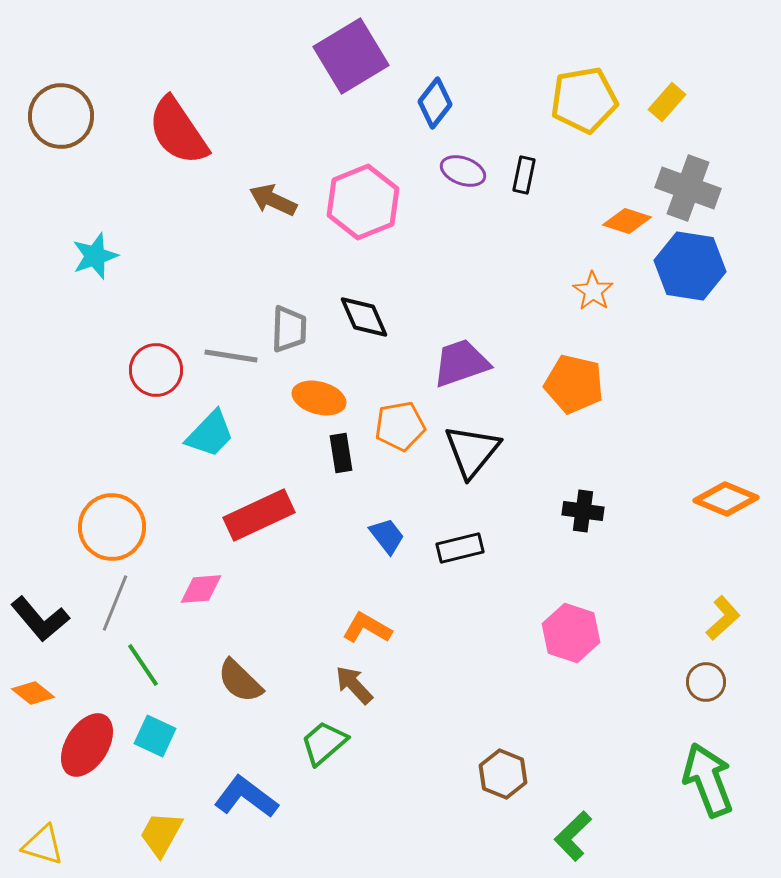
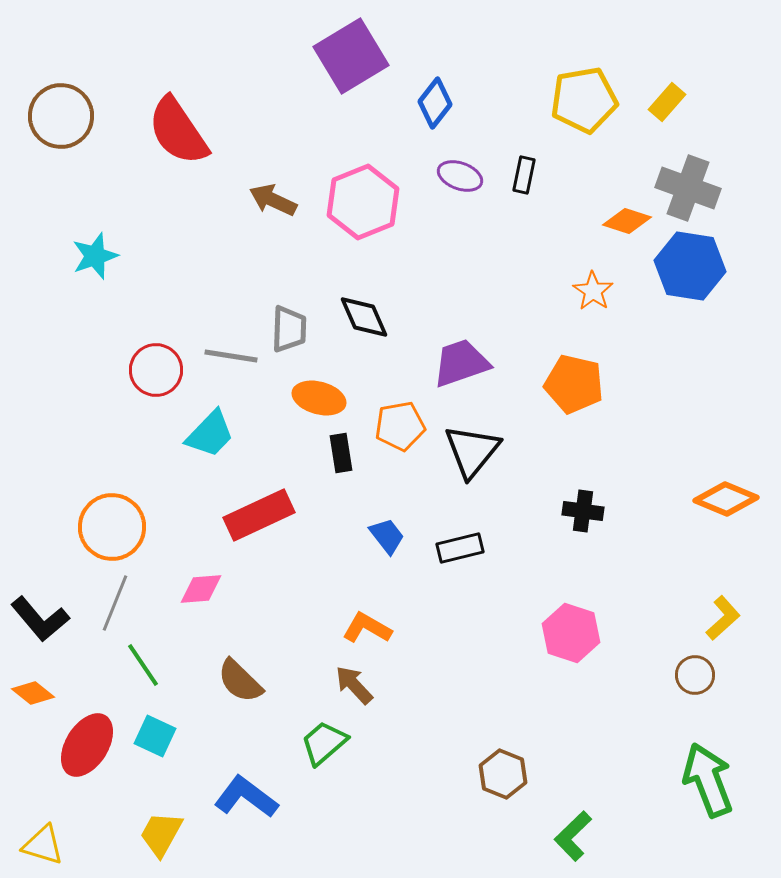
purple ellipse at (463, 171): moved 3 px left, 5 px down
brown circle at (706, 682): moved 11 px left, 7 px up
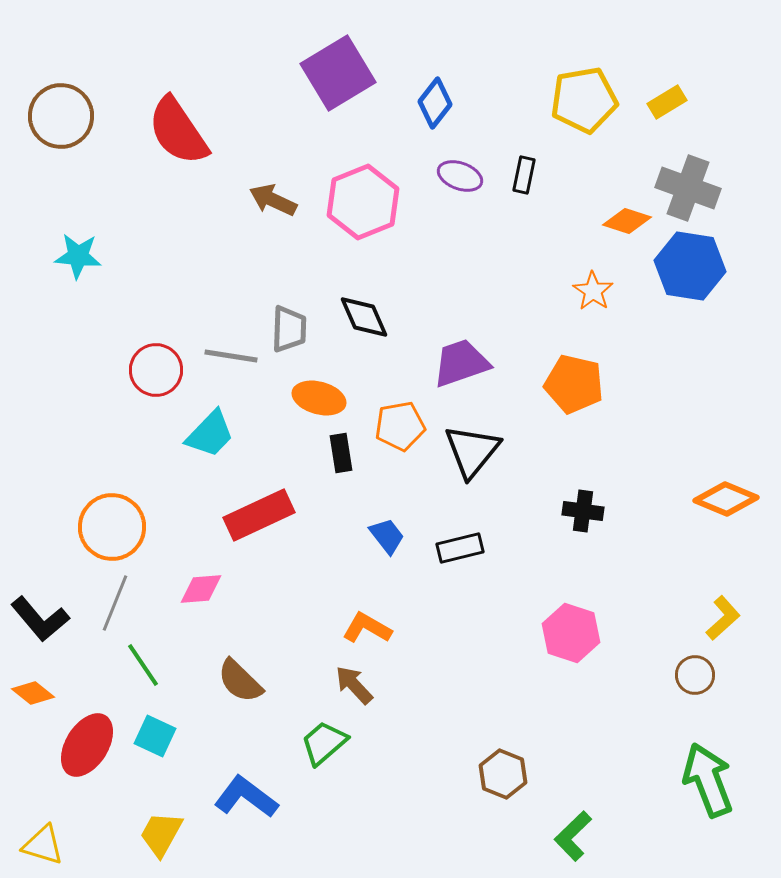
purple square at (351, 56): moved 13 px left, 17 px down
yellow rectangle at (667, 102): rotated 18 degrees clockwise
cyan star at (95, 256): moved 17 px left; rotated 24 degrees clockwise
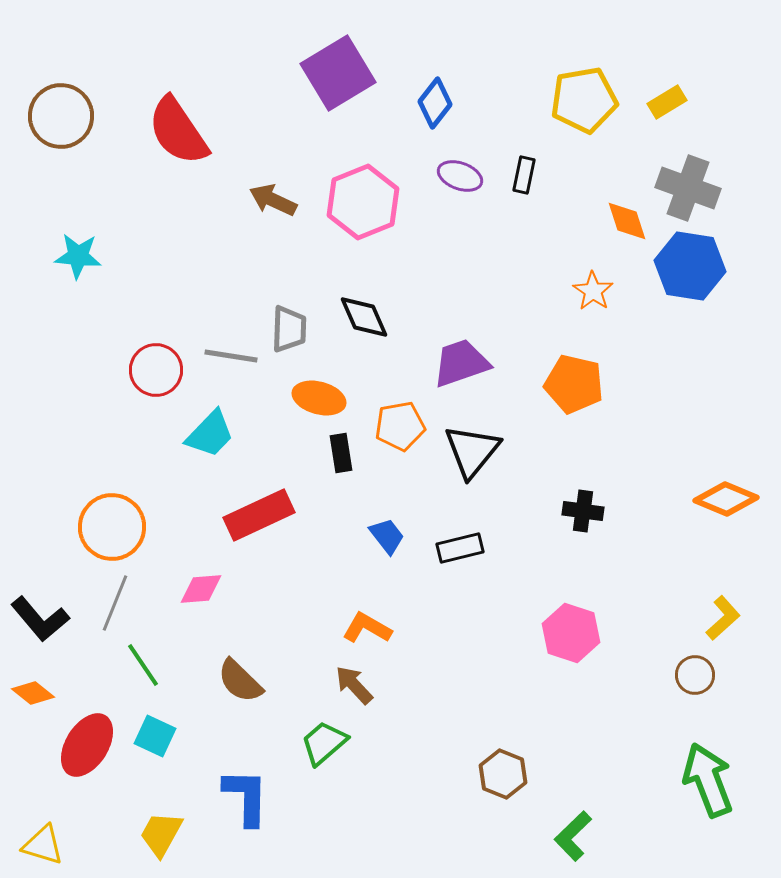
orange diamond at (627, 221): rotated 54 degrees clockwise
blue L-shape at (246, 797): rotated 54 degrees clockwise
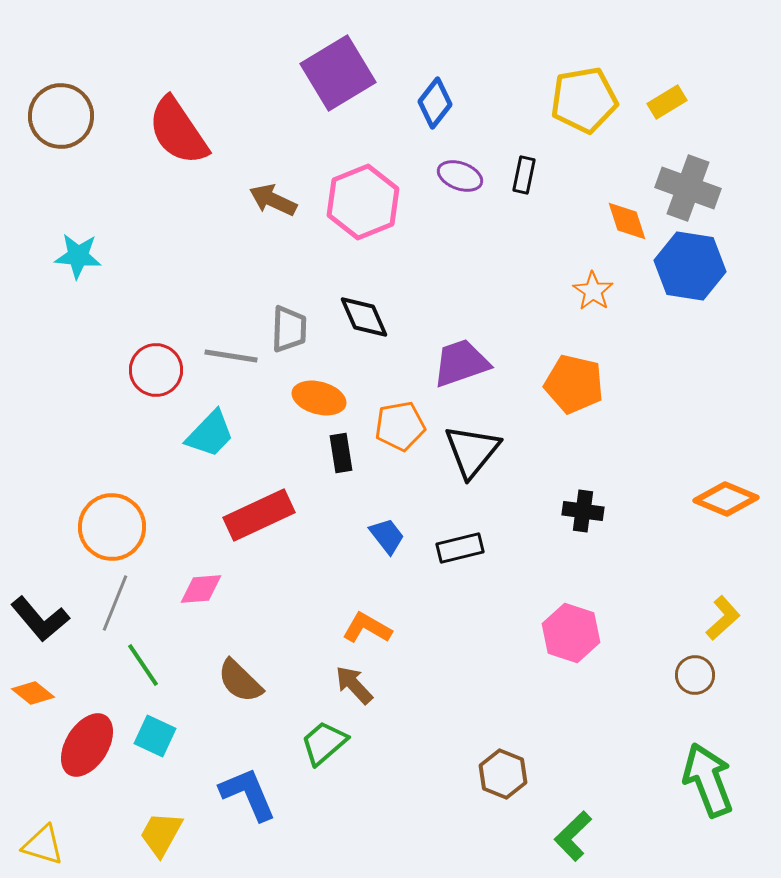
blue L-shape at (246, 797): moved 2 px right, 3 px up; rotated 24 degrees counterclockwise
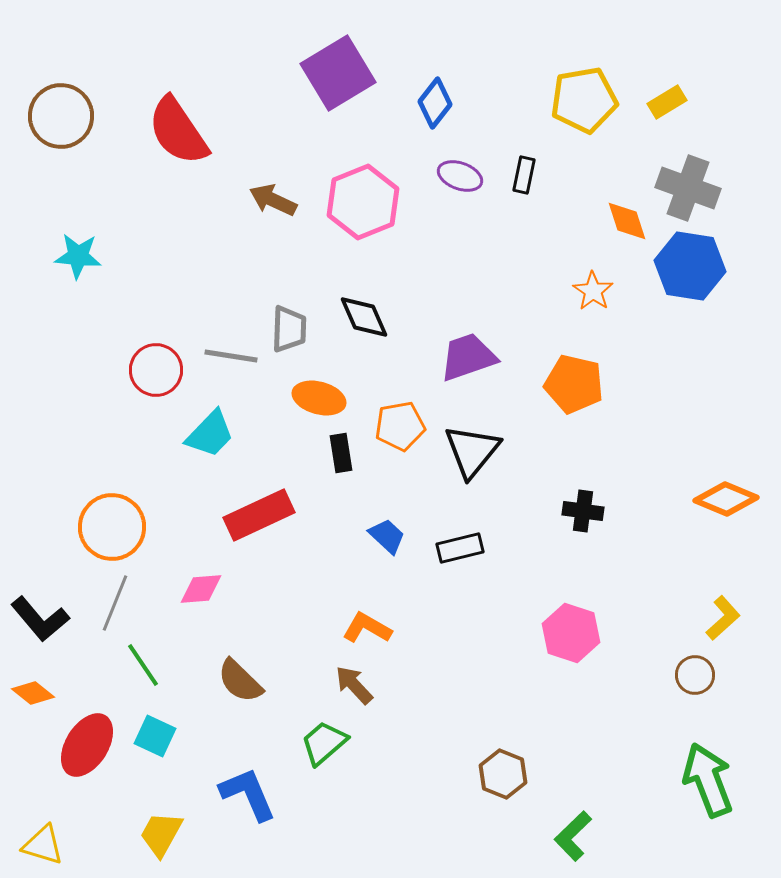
purple trapezoid at (461, 363): moved 7 px right, 6 px up
blue trapezoid at (387, 536): rotated 9 degrees counterclockwise
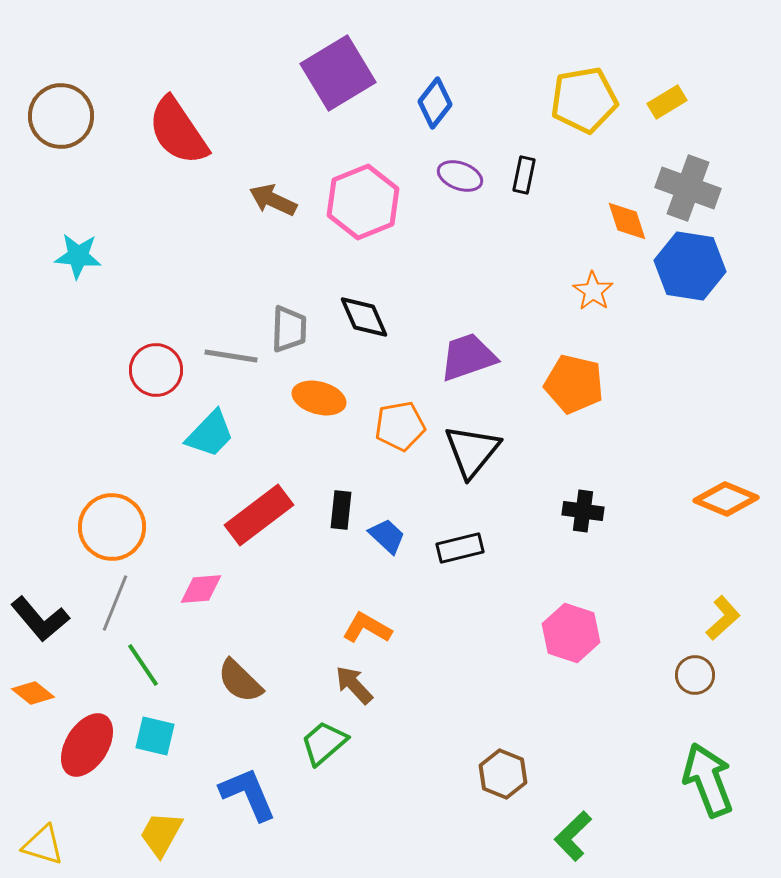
black rectangle at (341, 453): moved 57 px down; rotated 15 degrees clockwise
red rectangle at (259, 515): rotated 12 degrees counterclockwise
cyan square at (155, 736): rotated 12 degrees counterclockwise
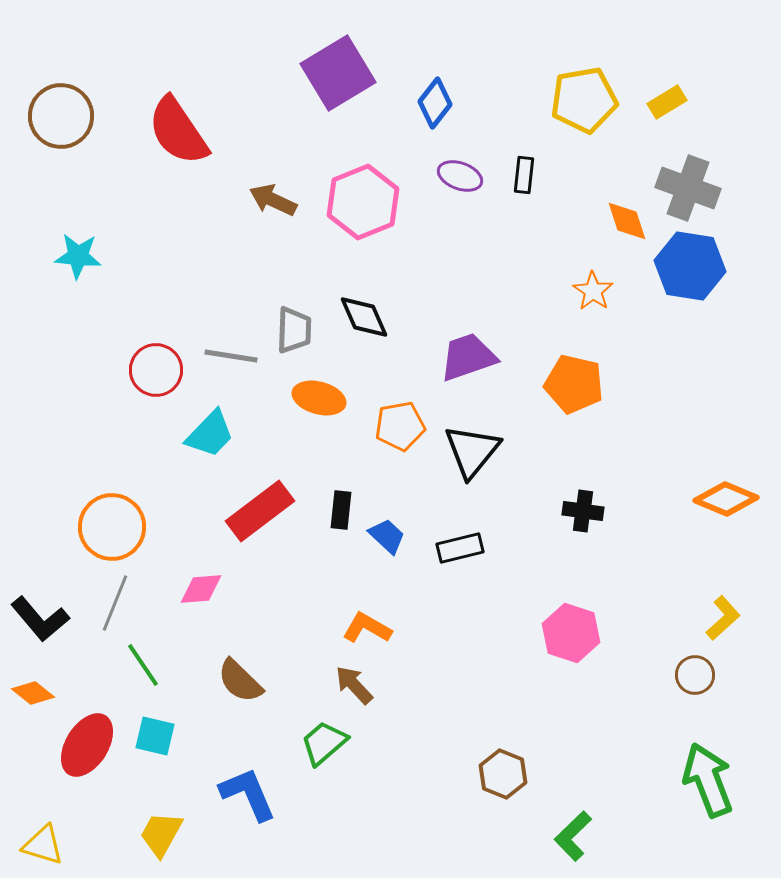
black rectangle at (524, 175): rotated 6 degrees counterclockwise
gray trapezoid at (289, 329): moved 5 px right, 1 px down
red rectangle at (259, 515): moved 1 px right, 4 px up
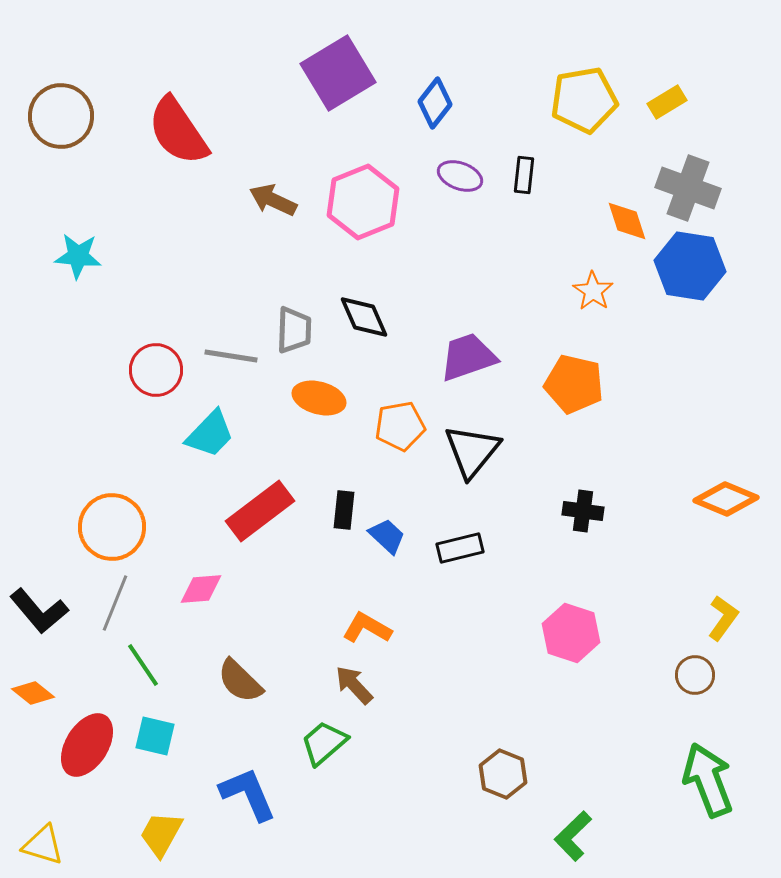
black rectangle at (341, 510): moved 3 px right
yellow L-shape at (723, 618): rotated 12 degrees counterclockwise
black L-shape at (40, 619): moved 1 px left, 8 px up
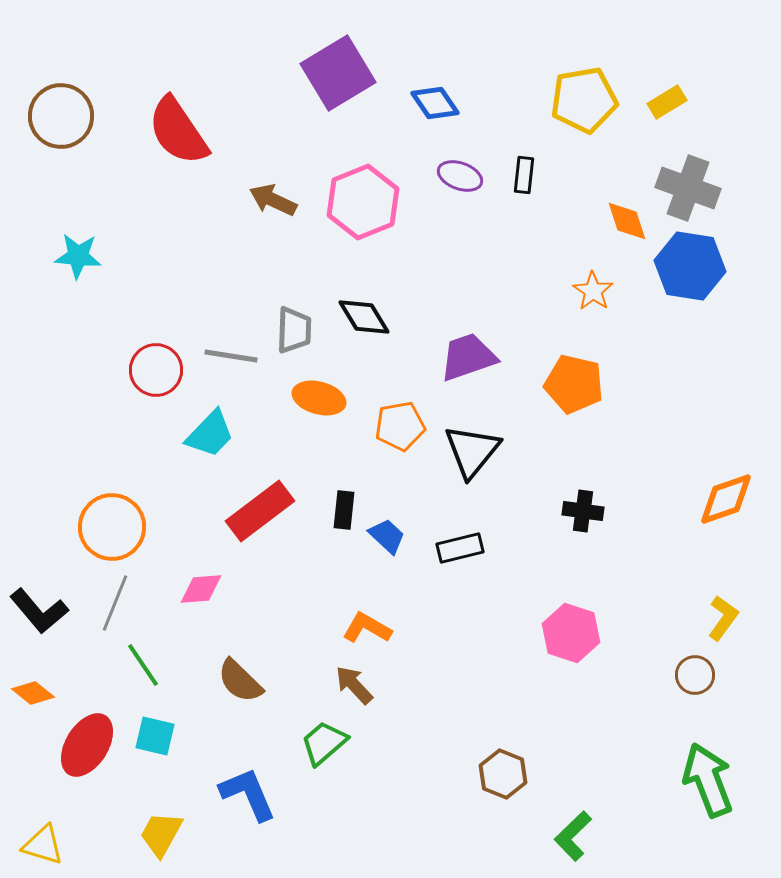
blue diamond at (435, 103): rotated 72 degrees counterclockwise
black diamond at (364, 317): rotated 8 degrees counterclockwise
orange diamond at (726, 499): rotated 42 degrees counterclockwise
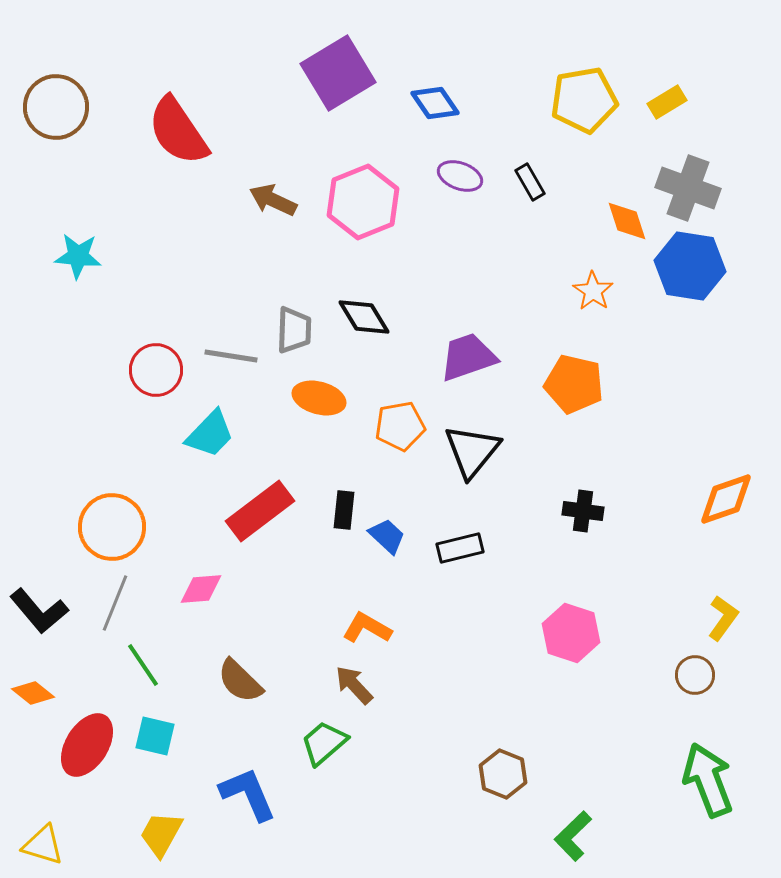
brown circle at (61, 116): moved 5 px left, 9 px up
black rectangle at (524, 175): moved 6 px right, 7 px down; rotated 36 degrees counterclockwise
